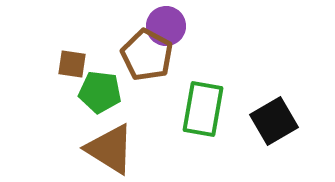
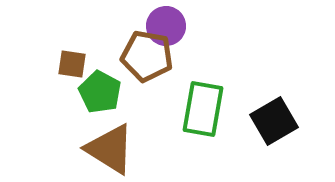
brown pentagon: moved 1 px down; rotated 18 degrees counterclockwise
green pentagon: rotated 21 degrees clockwise
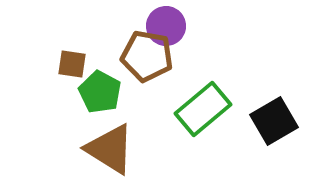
green rectangle: rotated 40 degrees clockwise
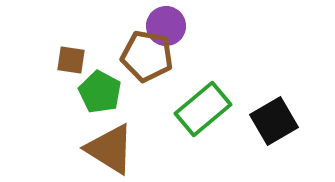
brown square: moved 1 px left, 4 px up
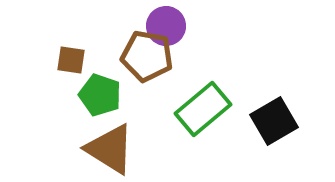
green pentagon: moved 3 px down; rotated 9 degrees counterclockwise
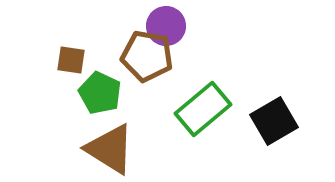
green pentagon: moved 2 px up; rotated 6 degrees clockwise
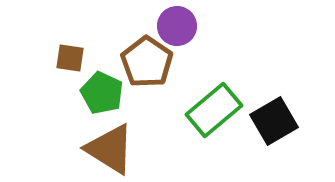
purple circle: moved 11 px right
brown pentagon: moved 6 px down; rotated 24 degrees clockwise
brown square: moved 1 px left, 2 px up
green pentagon: moved 2 px right
green rectangle: moved 11 px right, 1 px down
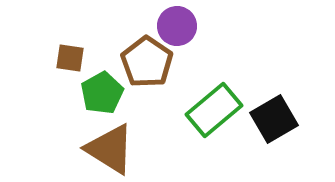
green pentagon: rotated 18 degrees clockwise
black square: moved 2 px up
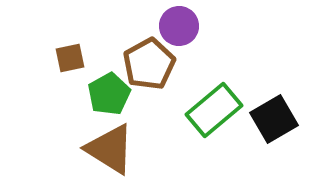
purple circle: moved 2 px right
brown square: rotated 20 degrees counterclockwise
brown pentagon: moved 2 px right, 2 px down; rotated 9 degrees clockwise
green pentagon: moved 7 px right, 1 px down
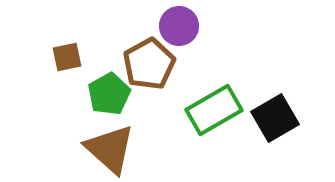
brown square: moved 3 px left, 1 px up
green rectangle: rotated 10 degrees clockwise
black square: moved 1 px right, 1 px up
brown triangle: rotated 10 degrees clockwise
